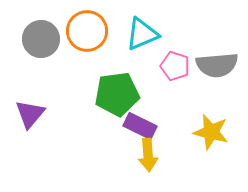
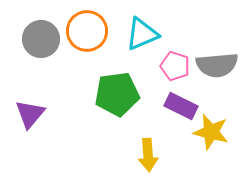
purple rectangle: moved 41 px right, 20 px up
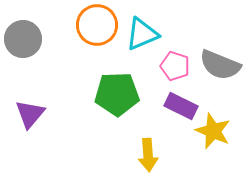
orange circle: moved 10 px right, 6 px up
gray circle: moved 18 px left
gray semicircle: moved 3 px right; rotated 27 degrees clockwise
green pentagon: rotated 6 degrees clockwise
yellow star: moved 2 px right, 1 px up; rotated 9 degrees clockwise
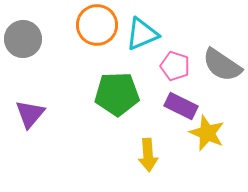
gray semicircle: moved 2 px right; rotated 12 degrees clockwise
yellow star: moved 6 px left, 2 px down
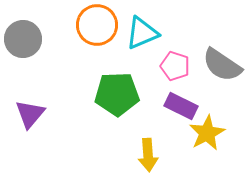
cyan triangle: moved 1 px up
yellow star: rotated 21 degrees clockwise
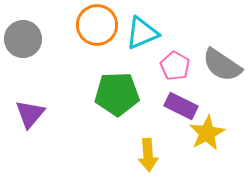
pink pentagon: rotated 12 degrees clockwise
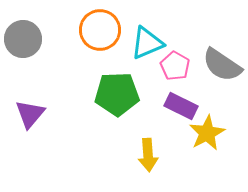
orange circle: moved 3 px right, 5 px down
cyan triangle: moved 5 px right, 10 px down
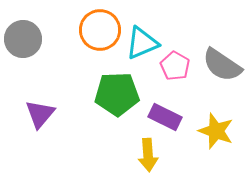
cyan triangle: moved 5 px left
purple rectangle: moved 16 px left, 11 px down
purple triangle: moved 10 px right
yellow star: moved 9 px right, 2 px up; rotated 24 degrees counterclockwise
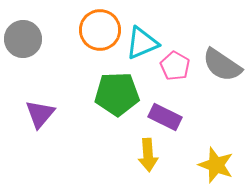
yellow star: moved 34 px down
